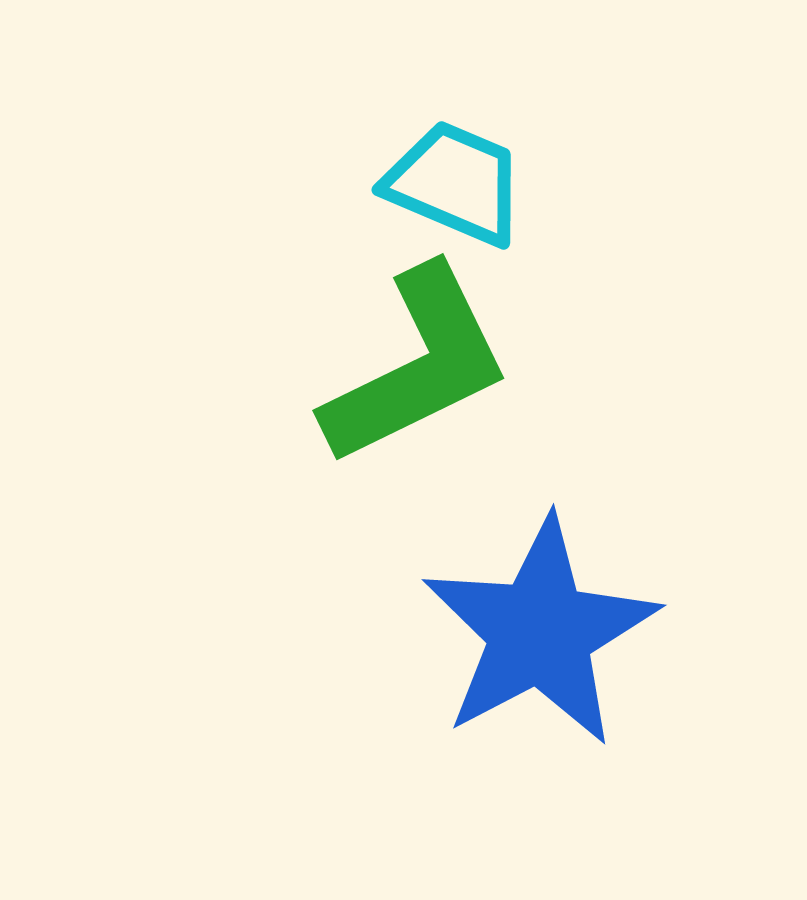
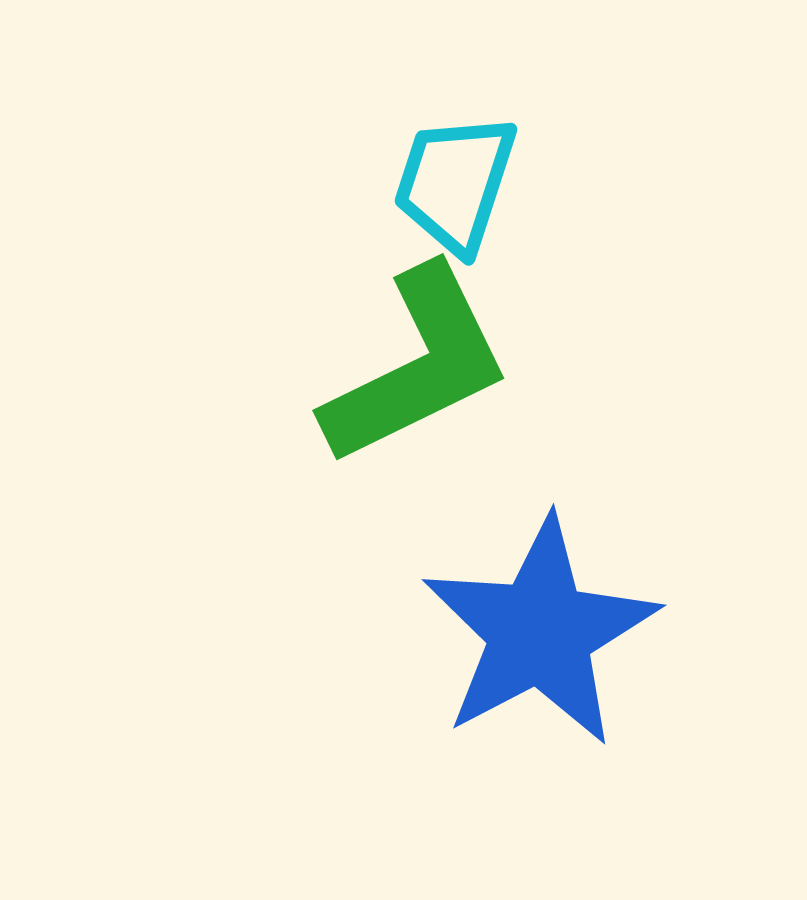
cyan trapezoid: rotated 95 degrees counterclockwise
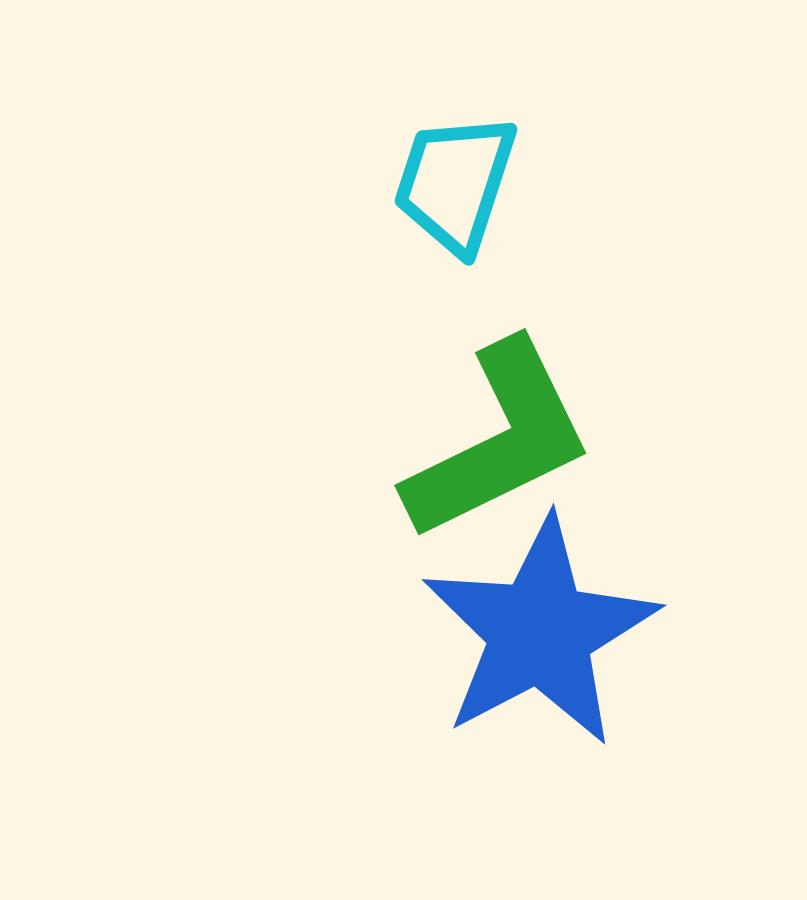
green L-shape: moved 82 px right, 75 px down
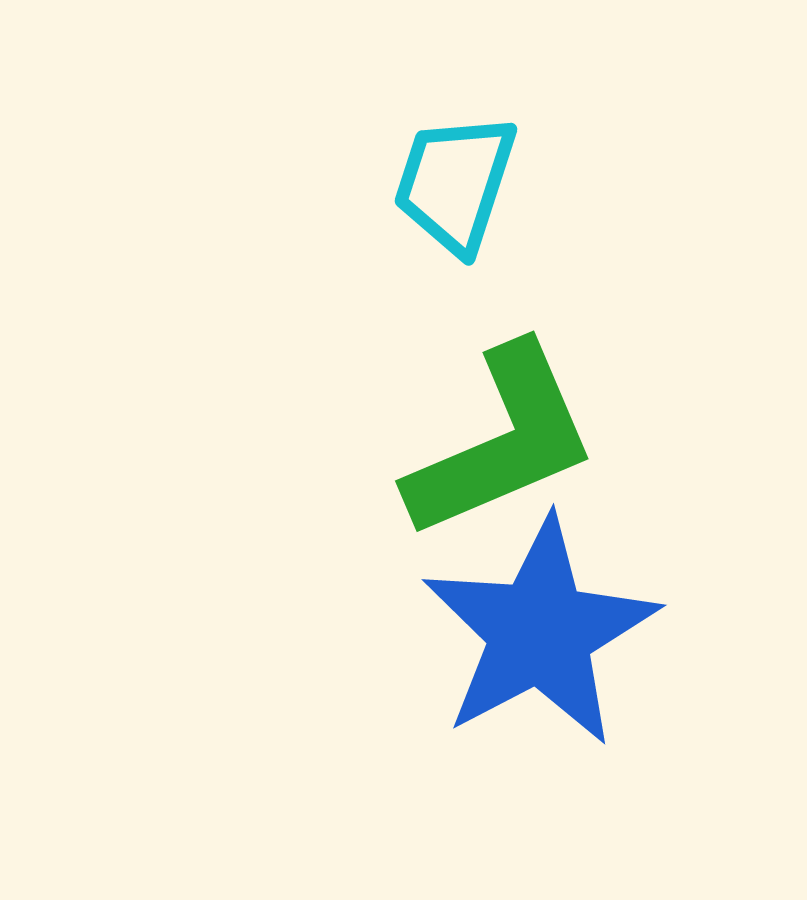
green L-shape: moved 3 px right, 1 px down; rotated 3 degrees clockwise
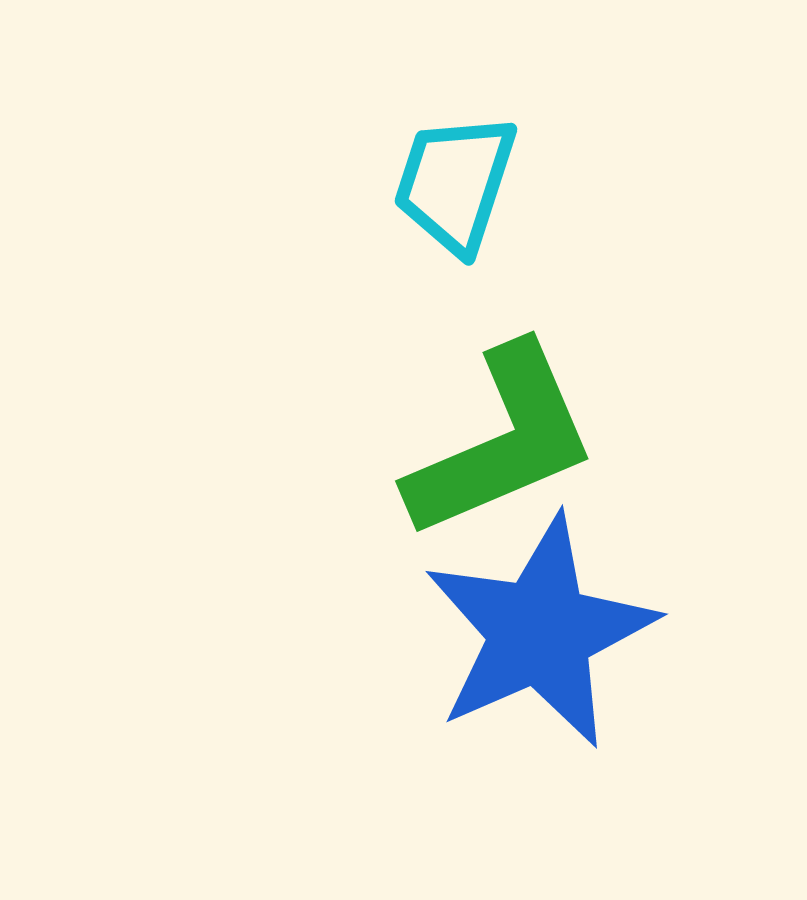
blue star: rotated 4 degrees clockwise
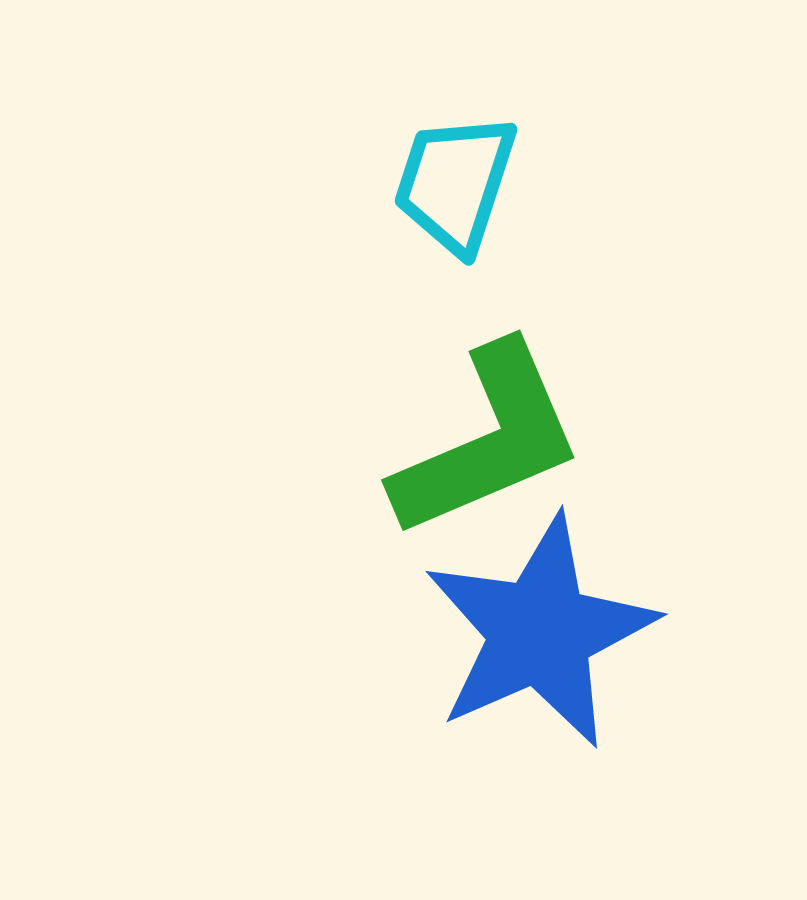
green L-shape: moved 14 px left, 1 px up
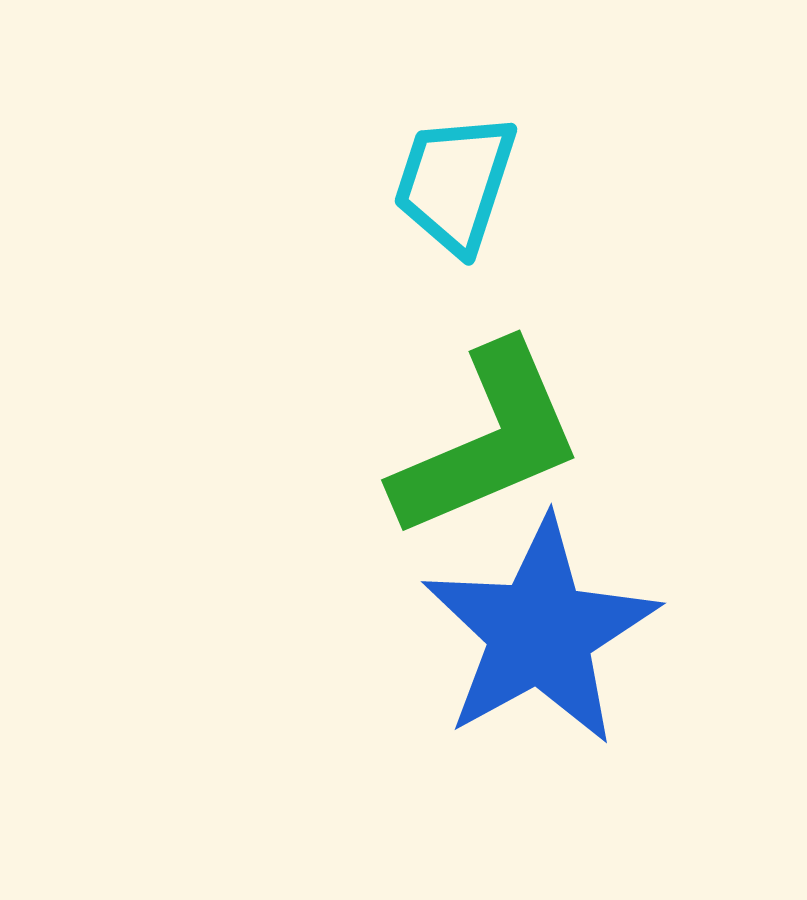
blue star: rotated 5 degrees counterclockwise
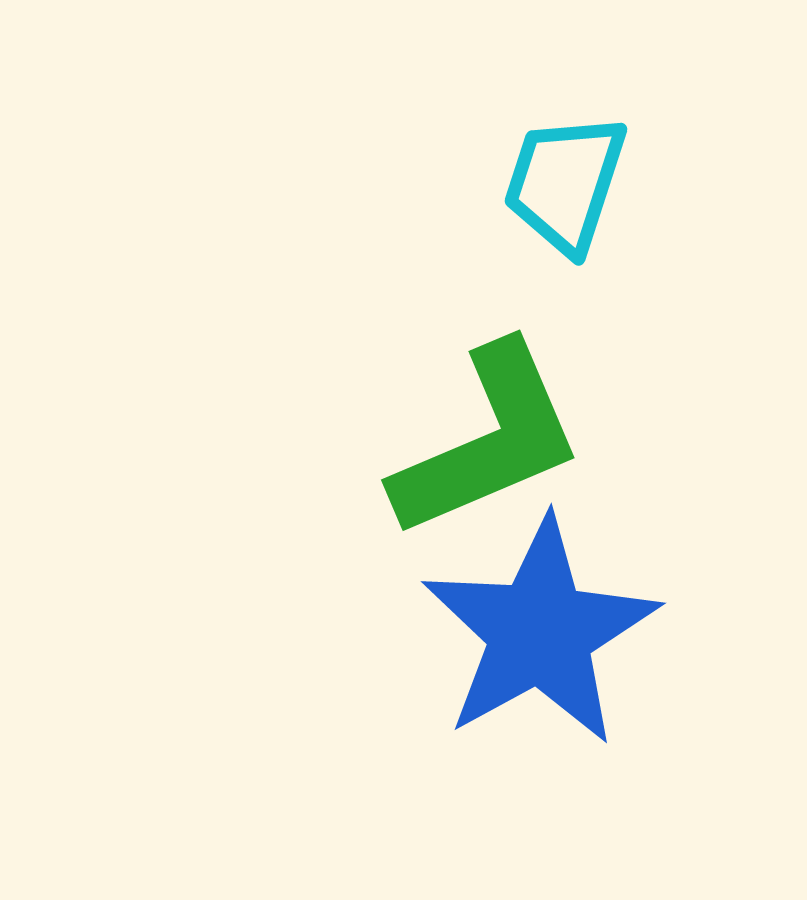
cyan trapezoid: moved 110 px right
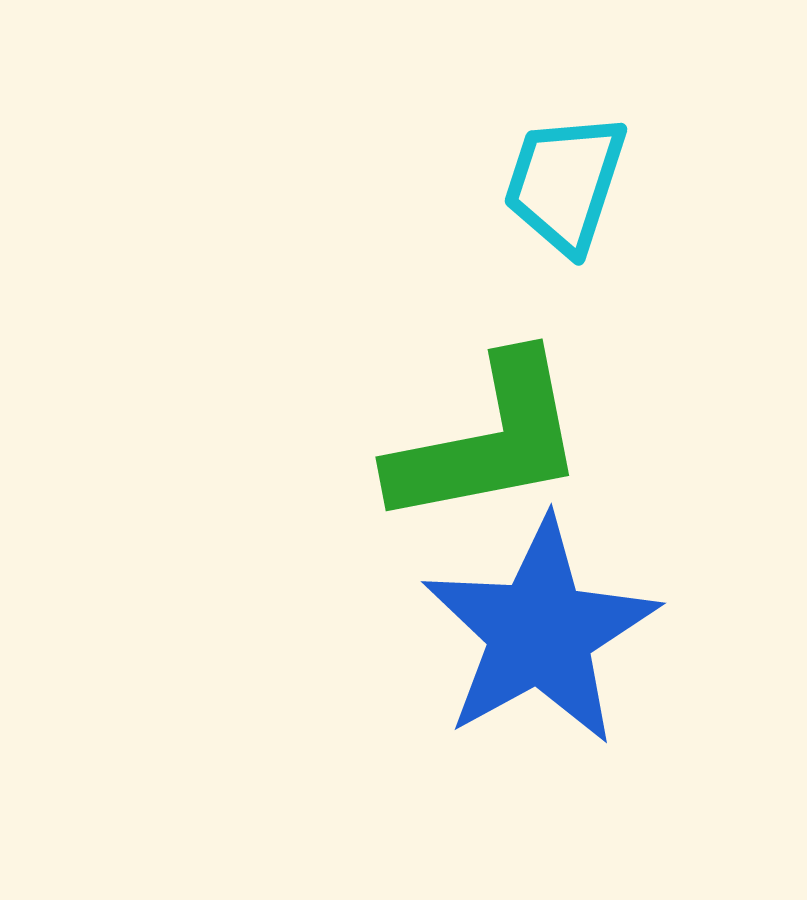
green L-shape: rotated 12 degrees clockwise
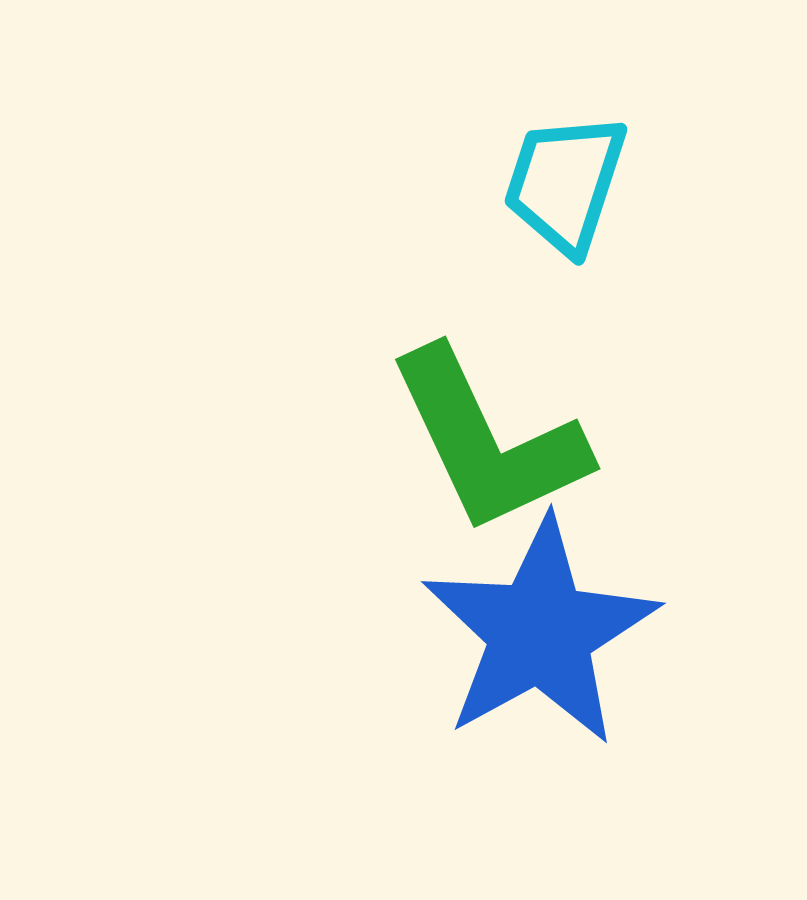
green L-shape: rotated 76 degrees clockwise
